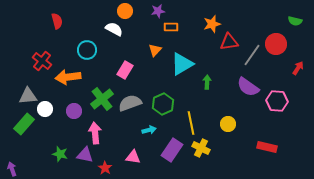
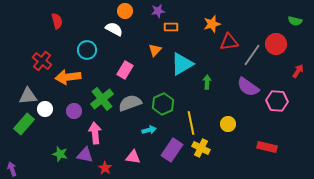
red arrow: moved 3 px down
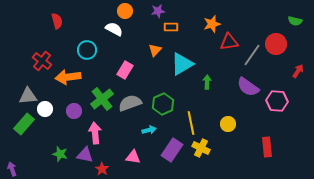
red rectangle: rotated 72 degrees clockwise
red star: moved 3 px left, 1 px down
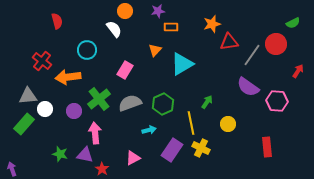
green semicircle: moved 2 px left, 2 px down; rotated 40 degrees counterclockwise
white semicircle: rotated 24 degrees clockwise
green arrow: moved 20 px down; rotated 32 degrees clockwise
green cross: moved 3 px left
pink triangle: moved 1 px down; rotated 35 degrees counterclockwise
